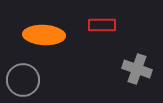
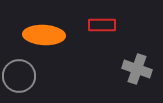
gray circle: moved 4 px left, 4 px up
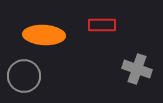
gray circle: moved 5 px right
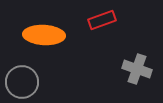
red rectangle: moved 5 px up; rotated 20 degrees counterclockwise
gray circle: moved 2 px left, 6 px down
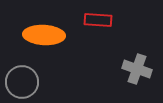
red rectangle: moved 4 px left; rotated 24 degrees clockwise
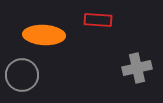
gray cross: moved 1 px up; rotated 32 degrees counterclockwise
gray circle: moved 7 px up
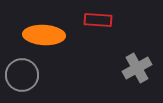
gray cross: rotated 16 degrees counterclockwise
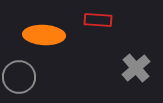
gray cross: moved 1 px left; rotated 12 degrees counterclockwise
gray circle: moved 3 px left, 2 px down
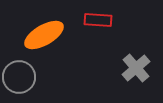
orange ellipse: rotated 33 degrees counterclockwise
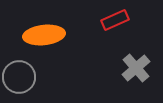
red rectangle: moved 17 px right; rotated 28 degrees counterclockwise
orange ellipse: rotated 24 degrees clockwise
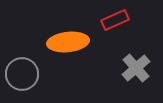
orange ellipse: moved 24 px right, 7 px down
gray circle: moved 3 px right, 3 px up
